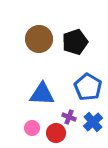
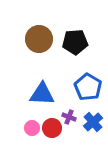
black pentagon: rotated 15 degrees clockwise
red circle: moved 4 px left, 5 px up
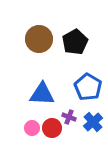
black pentagon: rotated 25 degrees counterclockwise
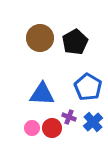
brown circle: moved 1 px right, 1 px up
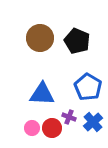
black pentagon: moved 2 px right, 1 px up; rotated 20 degrees counterclockwise
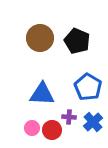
purple cross: rotated 16 degrees counterclockwise
red circle: moved 2 px down
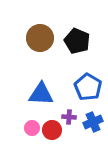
blue triangle: moved 1 px left
blue cross: rotated 18 degrees clockwise
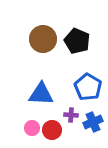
brown circle: moved 3 px right, 1 px down
purple cross: moved 2 px right, 2 px up
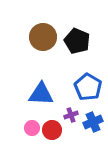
brown circle: moved 2 px up
purple cross: rotated 24 degrees counterclockwise
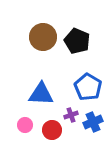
pink circle: moved 7 px left, 3 px up
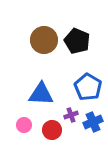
brown circle: moved 1 px right, 3 px down
pink circle: moved 1 px left
